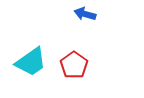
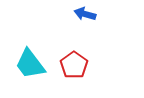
cyan trapezoid: moved 1 px left, 2 px down; rotated 88 degrees clockwise
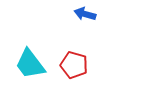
red pentagon: rotated 20 degrees counterclockwise
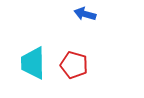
cyan trapezoid: moved 3 px right, 1 px up; rotated 36 degrees clockwise
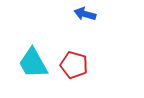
cyan trapezoid: rotated 28 degrees counterclockwise
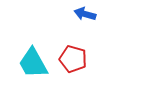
red pentagon: moved 1 px left, 6 px up
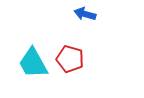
red pentagon: moved 3 px left
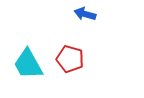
cyan trapezoid: moved 5 px left, 1 px down
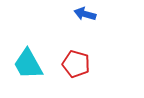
red pentagon: moved 6 px right, 5 px down
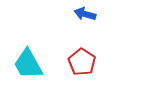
red pentagon: moved 6 px right, 2 px up; rotated 16 degrees clockwise
